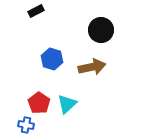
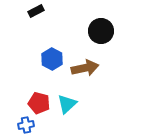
black circle: moved 1 px down
blue hexagon: rotated 10 degrees clockwise
brown arrow: moved 7 px left, 1 px down
red pentagon: rotated 20 degrees counterclockwise
blue cross: rotated 21 degrees counterclockwise
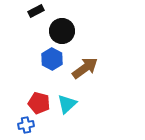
black circle: moved 39 px left
brown arrow: rotated 24 degrees counterclockwise
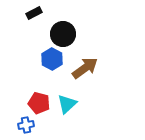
black rectangle: moved 2 px left, 2 px down
black circle: moved 1 px right, 3 px down
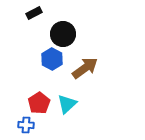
red pentagon: rotated 25 degrees clockwise
blue cross: rotated 14 degrees clockwise
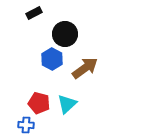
black circle: moved 2 px right
red pentagon: rotated 25 degrees counterclockwise
